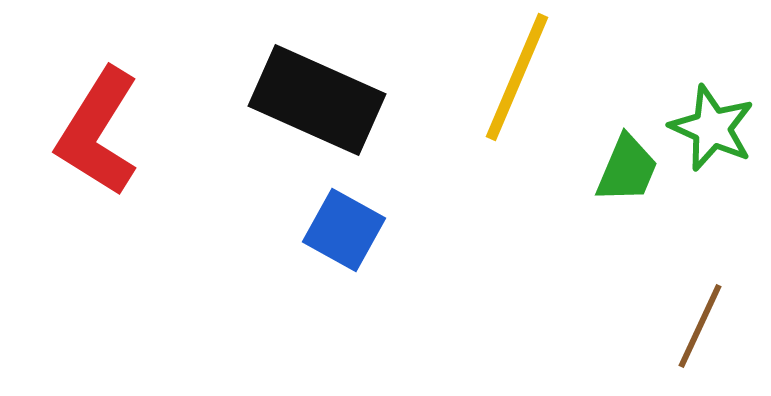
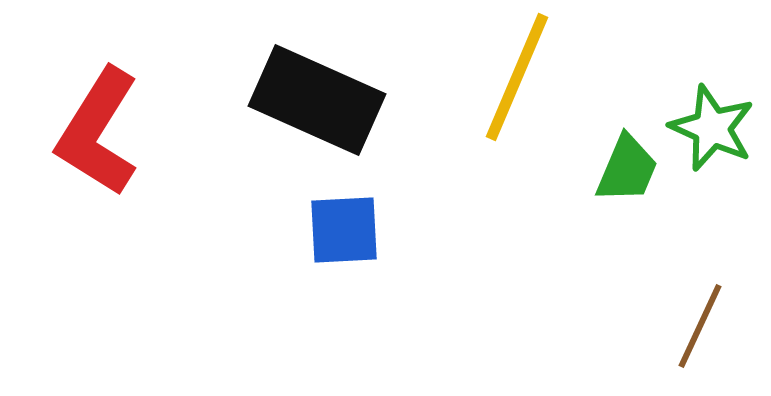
blue square: rotated 32 degrees counterclockwise
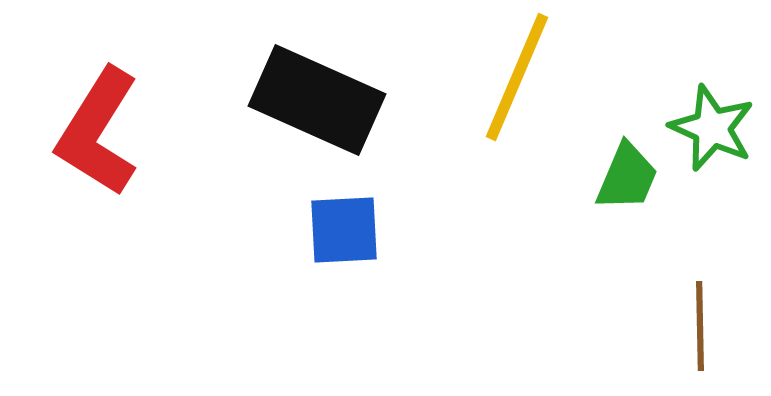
green trapezoid: moved 8 px down
brown line: rotated 26 degrees counterclockwise
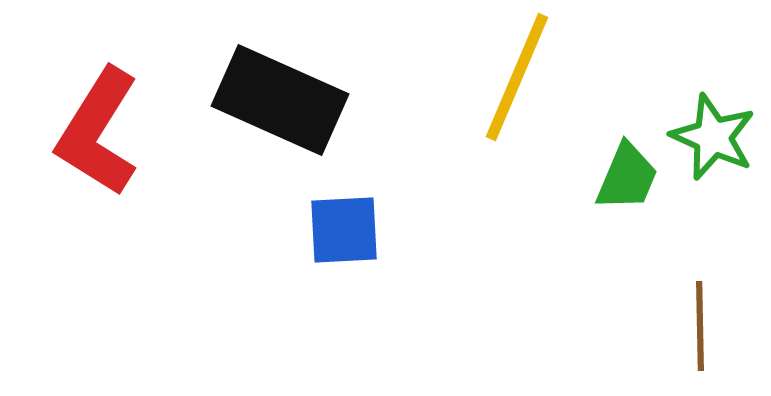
black rectangle: moved 37 px left
green star: moved 1 px right, 9 px down
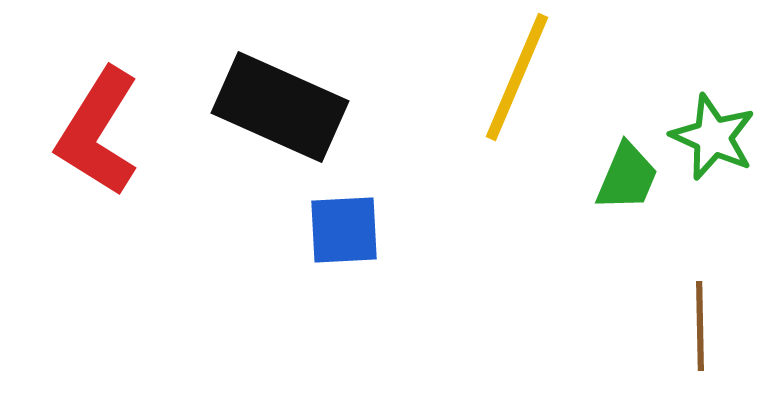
black rectangle: moved 7 px down
